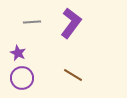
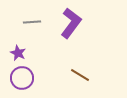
brown line: moved 7 px right
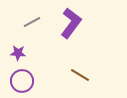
gray line: rotated 24 degrees counterclockwise
purple star: rotated 21 degrees counterclockwise
purple circle: moved 3 px down
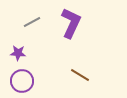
purple L-shape: rotated 12 degrees counterclockwise
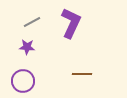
purple star: moved 9 px right, 6 px up
brown line: moved 2 px right, 1 px up; rotated 30 degrees counterclockwise
purple circle: moved 1 px right
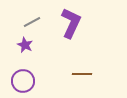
purple star: moved 2 px left, 2 px up; rotated 21 degrees clockwise
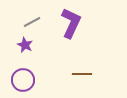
purple circle: moved 1 px up
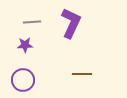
gray line: rotated 24 degrees clockwise
purple star: rotated 28 degrees counterclockwise
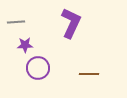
gray line: moved 16 px left
brown line: moved 7 px right
purple circle: moved 15 px right, 12 px up
